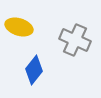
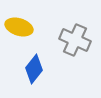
blue diamond: moved 1 px up
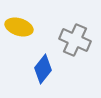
blue diamond: moved 9 px right
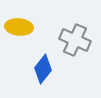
yellow ellipse: rotated 12 degrees counterclockwise
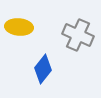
gray cross: moved 3 px right, 5 px up
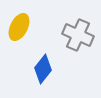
yellow ellipse: rotated 68 degrees counterclockwise
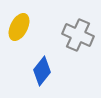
blue diamond: moved 1 px left, 2 px down
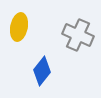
yellow ellipse: rotated 16 degrees counterclockwise
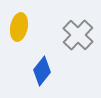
gray cross: rotated 20 degrees clockwise
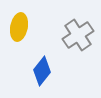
gray cross: rotated 12 degrees clockwise
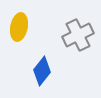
gray cross: rotated 8 degrees clockwise
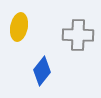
gray cross: rotated 28 degrees clockwise
